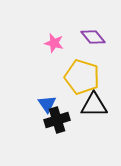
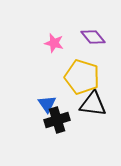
black triangle: moved 1 px left, 1 px up; rotated 8 degrees clockwise
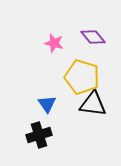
black cross: moved 18 px left, 15 px down
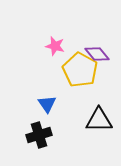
purple diamond: moved 4 px right, 17 px down
pink star: moved 1 px right, 3 px down
yellow pentagon: moved 2 px left, 7 px up; rotated 12 degrees clockwise
black triangle: moved 6 px right, 16 px down; rotated 8 degrees counterclockwise
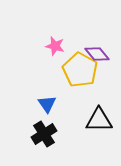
black cross: moved 5 px right, 1 px up; rotated 15 degrees counterclockwise
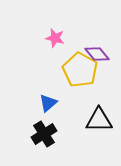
pink star: moved 8 px up
blue triangle: moved 1 px right, 1 px up; rotated 24 degrees clockwise
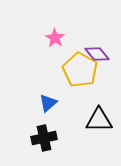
pink star: rotated 18 degrees clockwise
black cross: moved 4 px down; rotated 20 degrees clockwise
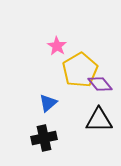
pink star: moved 2 px right, 8 px down
purple diamond: moved 3 px right, 30 px down
yellow pentagon: rotated 12 degrees clockwise
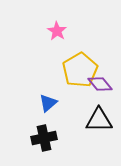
pink star: moved 15 px up
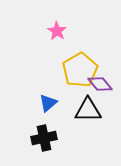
black triangle: moved 11 px left, 10 px up
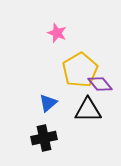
pink star: moved 2 px down; rotated 12 degrees counterclockwise
